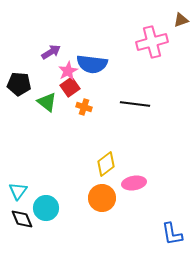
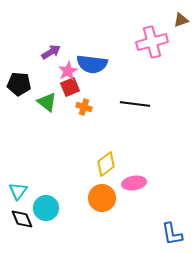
red square: rotated 12 degrees clockwise
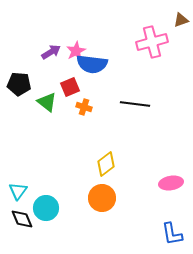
pink star: moved 8 px right, 20 px up
pink ellipse: moved 37 px right
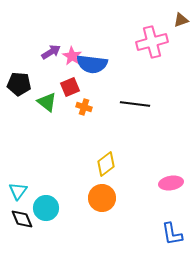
pink star: moved 4 px left, 5 px down; rotated 12 degrees counterclockwise
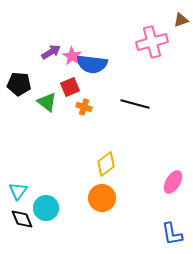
black line: rotated 8 degrees clockwise
pink ellipse: moved 2 px right, 1 px up; rotated 50 degrees counterclockwise
